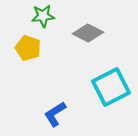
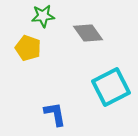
gray diamond: rotated 28 degrees clockwise
blue L-shape: rotated 112 degrees clockwise
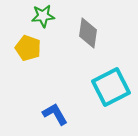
gray diamond: rotated 44 degrees clockwise
blue L-shape: rotated 20 degrees counterclockwise
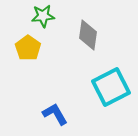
gray diamond: moved 2 px down
yellow pentagon: rotated 15 degrees clockwise
